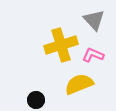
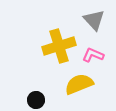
yellow cross: moved 2 px left, 1 px down
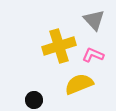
black circle: moved 2 px left
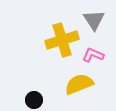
gray triangle: rotated 10 degrees clockwise
yellow cross: moved 3 px right, 6 px up
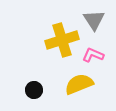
black circle: moved 10 px up
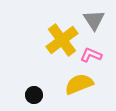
yellow cross: rotated 20 degrees counterclockwise
pink L-shape: moved 2 px left
black circle: moved 5 px down
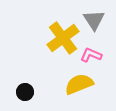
yellow cross: moved 1 px right, 2 px up
black circle: moved 9 px left, 3 px up
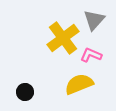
gray triangle: rotated 15 degrees clockwise
